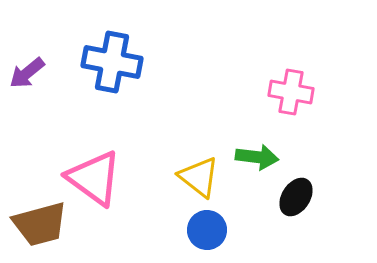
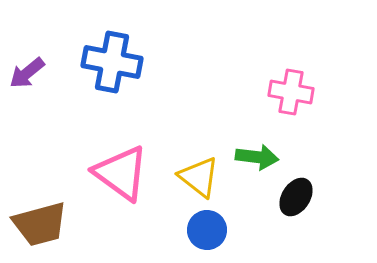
pink triangle: moved 27 px right, 5 px up
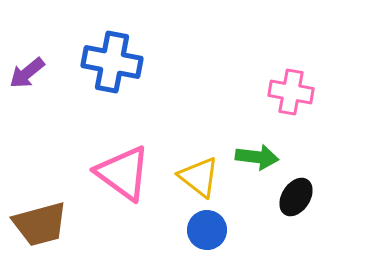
pink triangle: moved 2 px right
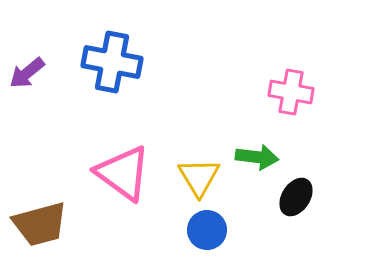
yellow triangle: rotated 21 degrees clockwise
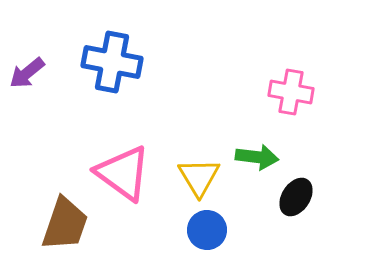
brown trapezoid: moved 25 px right; rotated 56 degrees counterclockwise
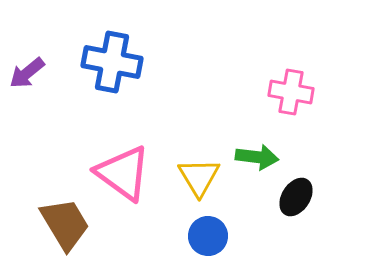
brown trapezoid: rotated 50 degrees counterclockwise
blue circle: moved 1 px right, 6 px down
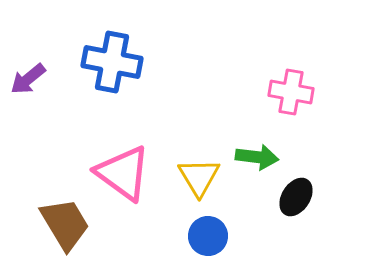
purple arrow: moved 1 px right, 6 px down
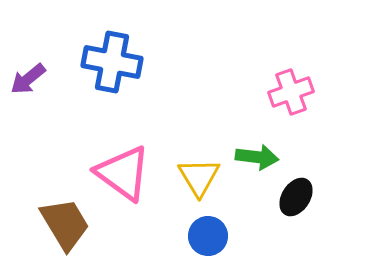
pink cross: rotated 30 degrees counterclockwise
